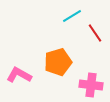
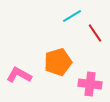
pink cross: moved 1 px left, 1 px up
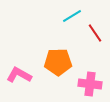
orange pentagon: rotated 16 degrees clockwise
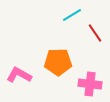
cyan line: moved 1 px up
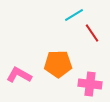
cyan line: moved 2 px right
red line: moved 3 px left
orange pentagon: moved 2 px down
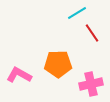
cyan line: moved 3 px right, 2 px up
pink cross: moved 1 px right; rotated 20 degrees counterclockwise
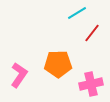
red line: rotated 72 degrees clockwise
pink L-shape: rotated 95 degrees clockwise
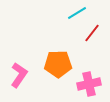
pink cross: moved 2 px left
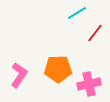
red line: moved 3 px right
orange pentagon: moved 5 px down
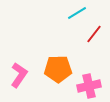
red line: moved 1 px left, 1 px down
pink cross: moved 2 px down
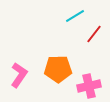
cyan line: moved 2 px left, 3 px down
